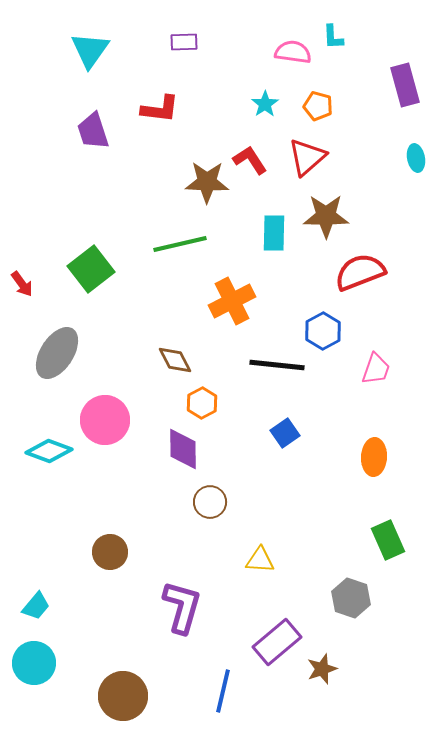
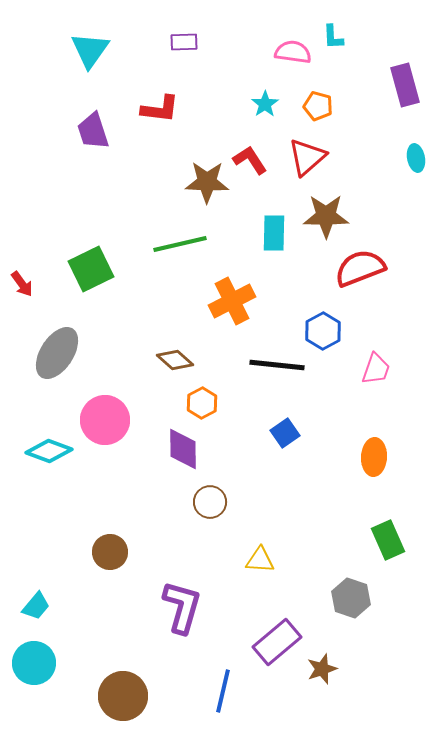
green square at (91, 269): rotated 12 degrees clockwise
red semicircle at (360, 272): moved 4 px up
brown diamond at (175, 360): rotated 21 degrees counterclockwise
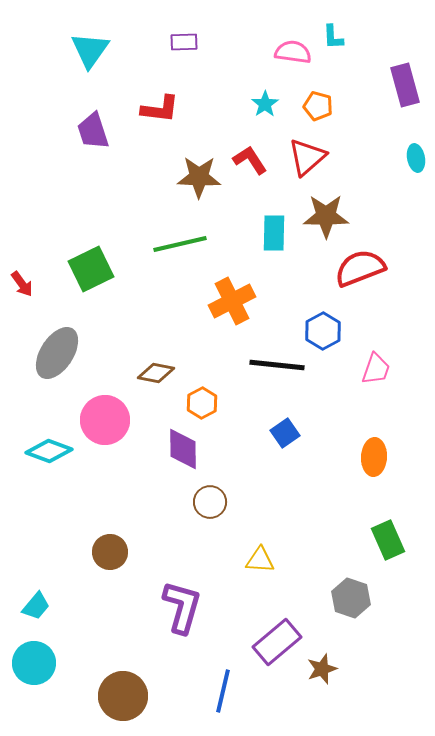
brown star at (207, 182): moved 8 px left, 5 px up
brown diamond at (175, 360): moved 19 px left, 13 px down; rotated 30 degrees counterclockwise
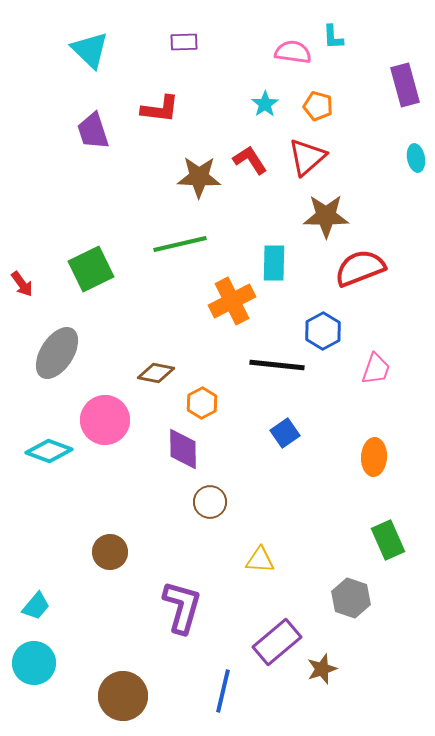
cyan triangle at (90, 50): rotated 21 degrees counterclockwise
cyan rectangle at (274, 233): moved 30 px down
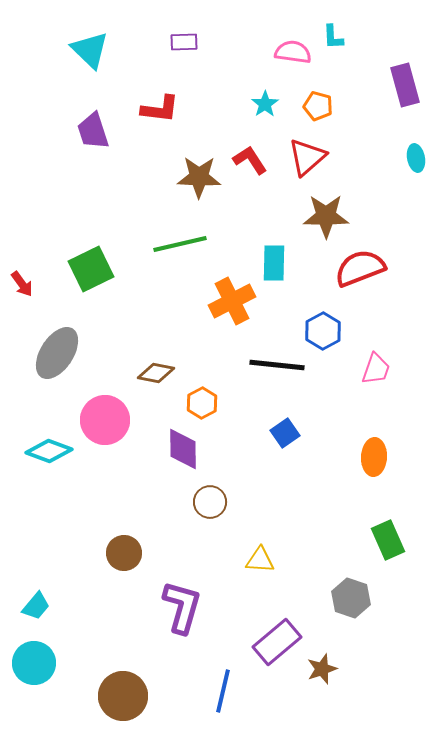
brown circle at (110, 552): moved 14 px right, 1 px down
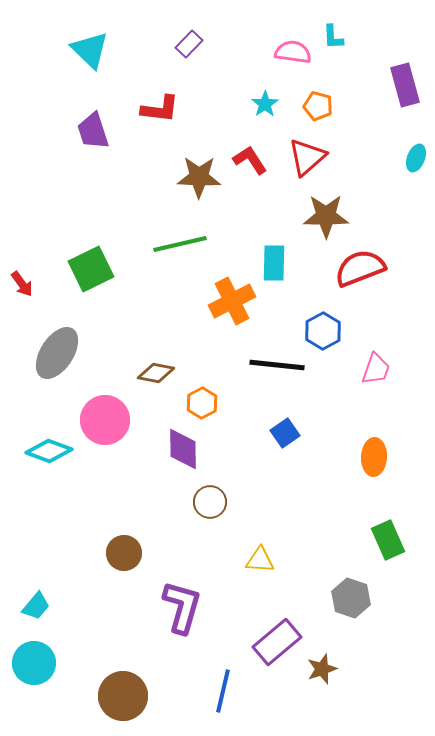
purple rectangle at (184, 42): moved 5 px right, 2 px down; rotated 44 degrees counterclockwise
cyan ellipse at (416, 158): rotated 32 degrees clockwise
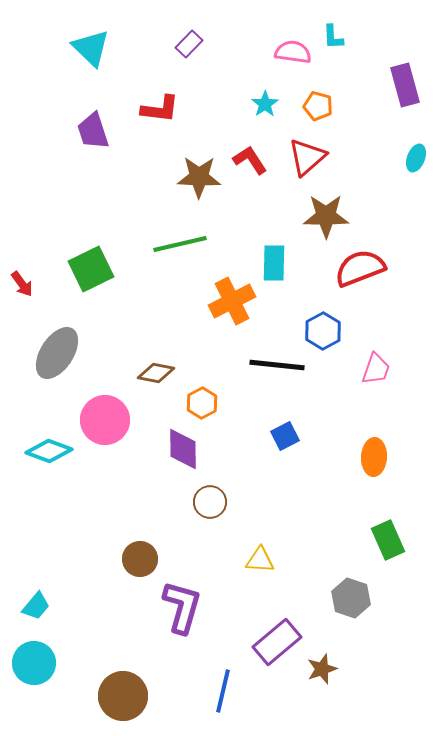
cyan triangle at (90, 50): moved 1 px right, 2 px up
blue square at (285, 433): moved 3 px down; rotated 8 degrees clockwise
brown circle at (124, 553): moved 16 px right, 6 px down
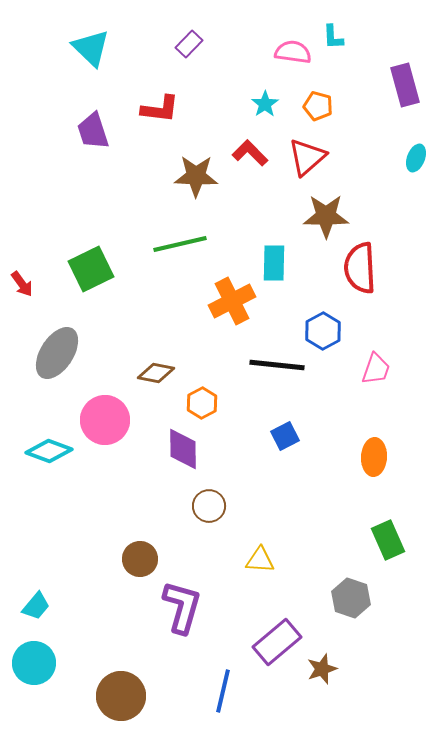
red L-shape at (250, 160): moved 7 px up; rotated 12 degrees counterclockwise
brown star at (199, 177): moved 3 px left, 1 px up
red semicircle at (360, 268): rotated 72 degrees counterclockwise
brown circle at (210, 502): moved 1 px left, 4 px down
brown circle at (123, 696): moved 2 px left
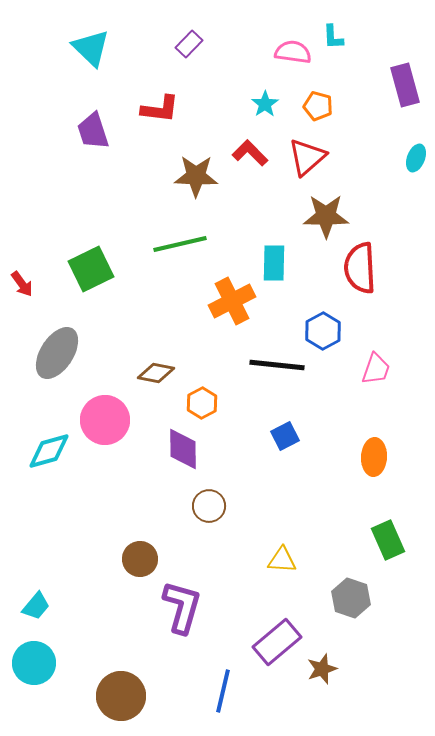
cyan diamond at (49, 451): rotated 36 degrees counterclockwise
yellow triangle at (260, 560): moved 22 px right
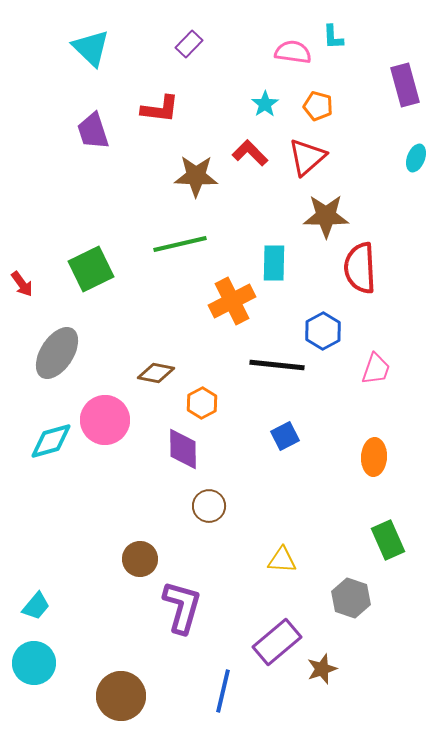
cyan diamond at (49, 451): moved 2 px right, 10 px up
